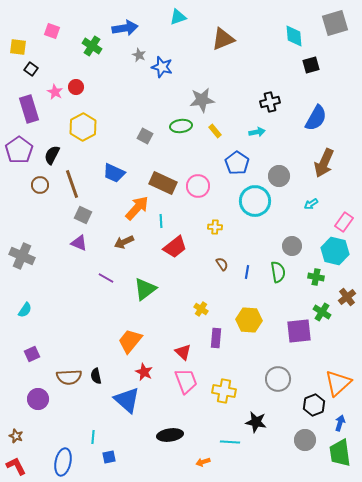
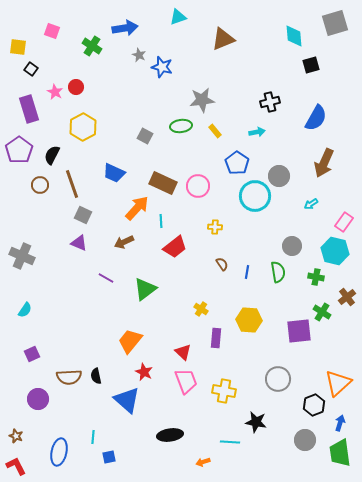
cyan circle at (255, 201): moved 5 px up
blue ellipse at (63, 462): moved 4 px left, 10 px up
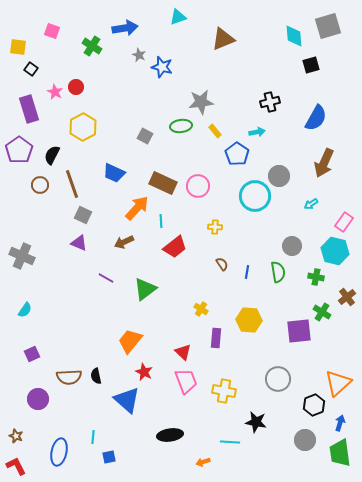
gray square at (335, 23): moved 7 px left, 3 px down
gray star at (202, 100): moved 1 px left, 2 px down
blue pentagon at (237, 163): moved 9 px up
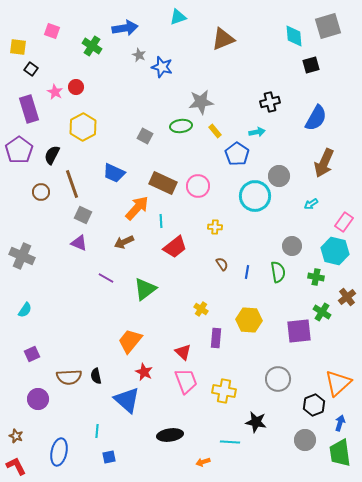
brown circle at (40, 185): moved 1 px right, 7 px down
cyan line at (93, 437): moved 4 px right, 6 px up
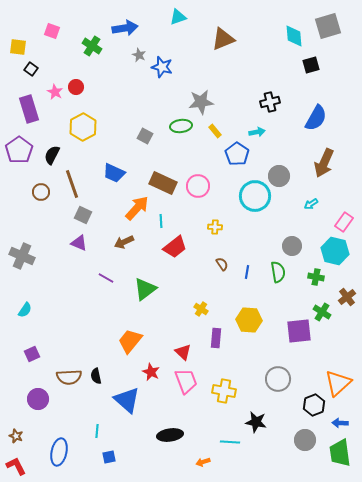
red star at (144, 372): moved 7 px right
blue arrow at (340, 423): rotated 105 degrees counterclockwise
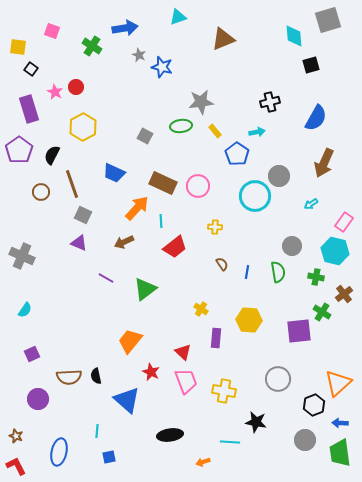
gray square at (328, 26): moved 6 px up
brown cross at (347, 297): moved 3 px left, 3 px up
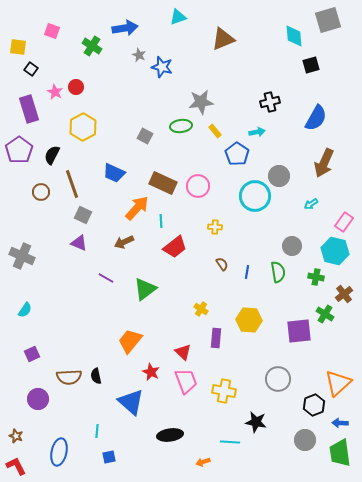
green cross at (322, 312): moved 3 px right, 2 px down
blue triangle at (127, 400): moved 4 px right, 2 px down
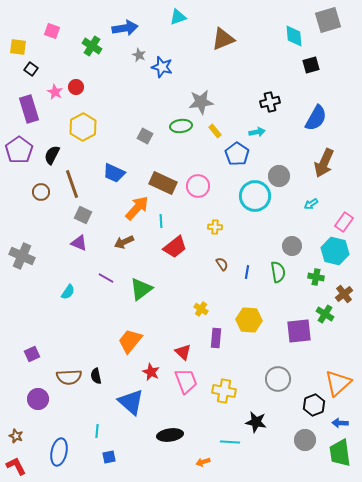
green triangle at (145, 289): moved 4 px left
cyan semicircle at (25, 310): moved 43 px right, 18 px up
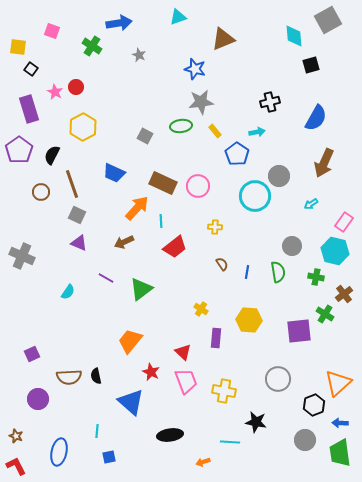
gray square at (328, 20): rotated 12 degrees counterclockwise
blue arrow at (125, 28): moved 6 px left, 5 px up
blue star at (162, 67): moved 33 px right, 2 px down
gray square at (83, 215): moved 6 px left
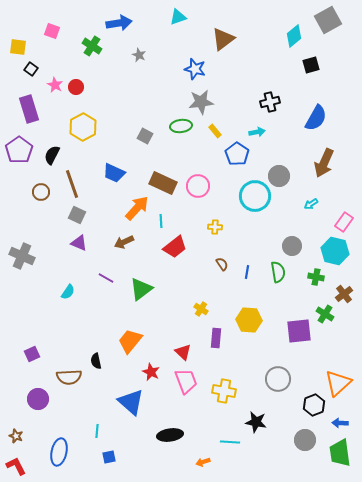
cyan diamond at (294, 36): rotated 55 degrees clockwise
brown triangle at (223, 39): rotated 15 degrees counterclockwise
pink star at (55, 92): moved 7 px up
black semicircle at (96, 376): moved 15 px up
